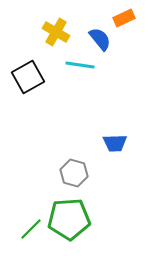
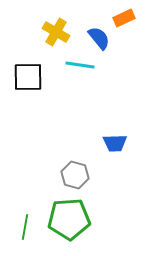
blue semicircle: moved 1 px left, 1 px up
black square: rotated 28 degrees clockwise
gray hexagon: moved 1 px right, 2 px down
green line: moved 6 px left, 2 px up; rotated 35 degrees counterclockwise
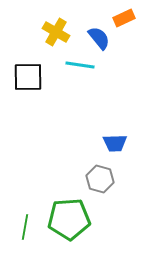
gray hexagon: moved 25 px right, 4 px down
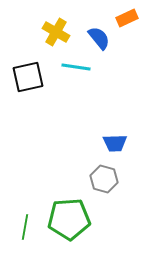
orange rectangle: moved 3 px right
cyan line: moved 4 px left, 2 px down
black square: rotated 12 degrees counterclockwise
gray hexagon: moved 4 px right
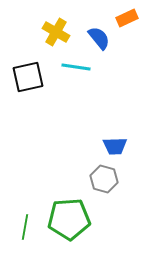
blue trapezoid: moved 3 px down
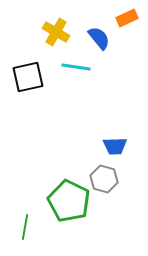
green pentagon: moved 18 px up; rotated 30 degrees clockwise
